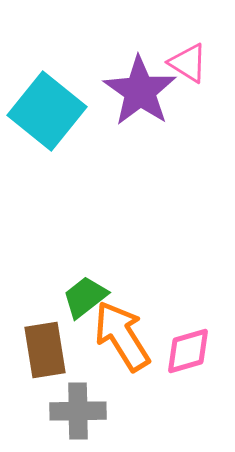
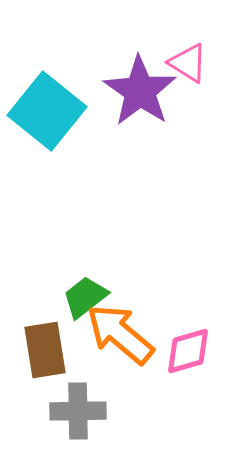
orange arrow: moved 2 px left, 2 px up; rotated 18 degrees counterclockwise
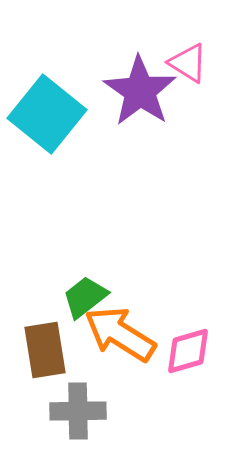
cyan square: moved 3 px down
orange arrow: rotated 8 degrees counterclockwise
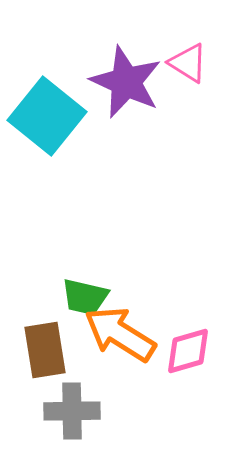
purple star: moved 14 px left, 9 px up; rotated 10 degrees counterclockwise
cyan square: moved 2 px down
green trapezoid: rotated 129 degrees counterclockwise
gray cross: moved 6 px left
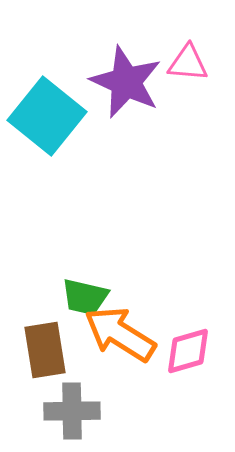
pink triangle: rotated 27 degrees counterclockwise
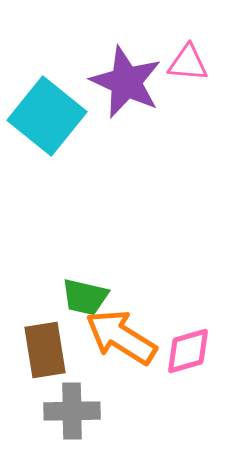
orange arrow: moved 1 px right, 3 px down
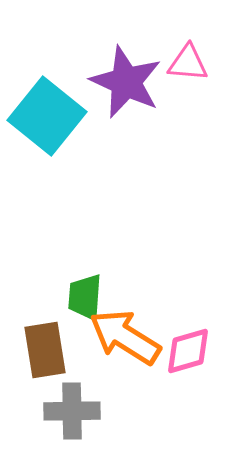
green trapezoid: rotated 81 degrees clockwise
orange arrow: moved 4 px right
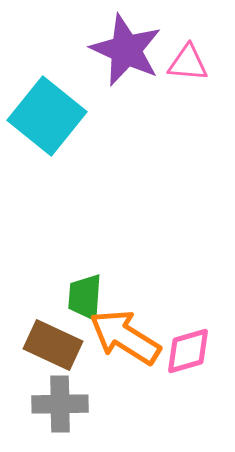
purple star: moved 32 px up
brown rectangle: moved 8 px right, 5 px up; rotated 56 degrees counterclockwise
gray cross: moved 12 px left, 7 px up
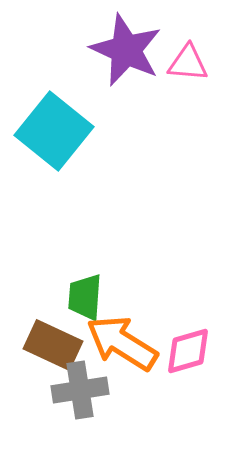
cyan square: moved 7 px right, 15 px down
orange arrow: moved 3 px left, 6 px down
gray cross: moved 20 px right, 14 px up; rotated 8 degrees counterclockwise
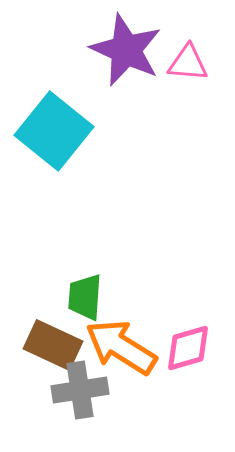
orange arrow: moved 1 px left, 4 px down
pink diamond: moved 3 px up
